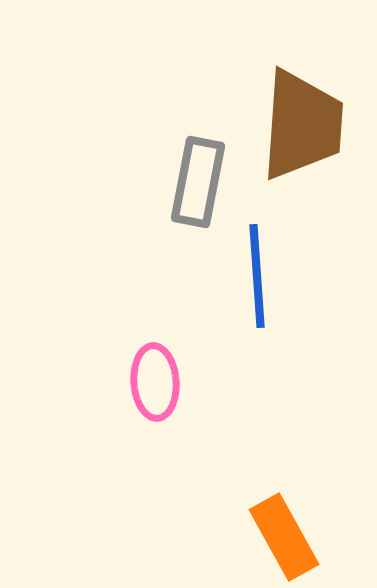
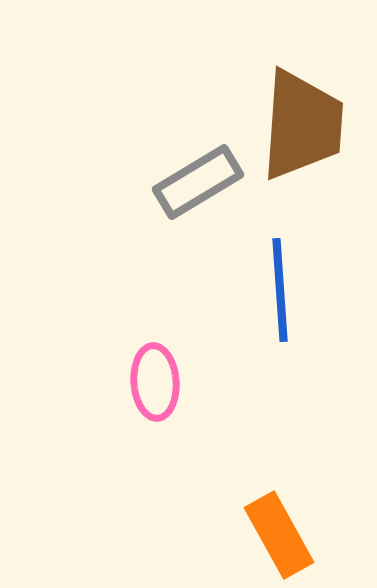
gray rectangle: rotated 48 degrees clockwise
blue line: moved 23 px right, 14 px down
orange rectangle: moved 5 px left, 2 px up
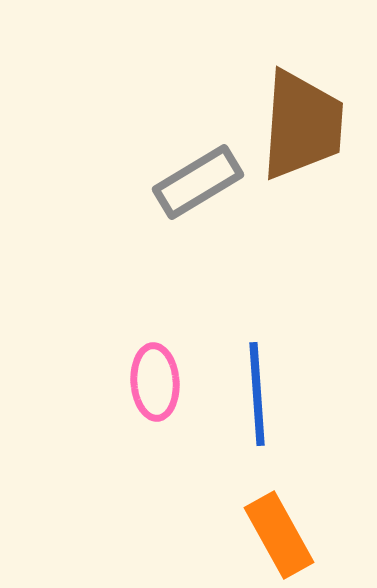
blue line: moved 23 px left, 104 px down
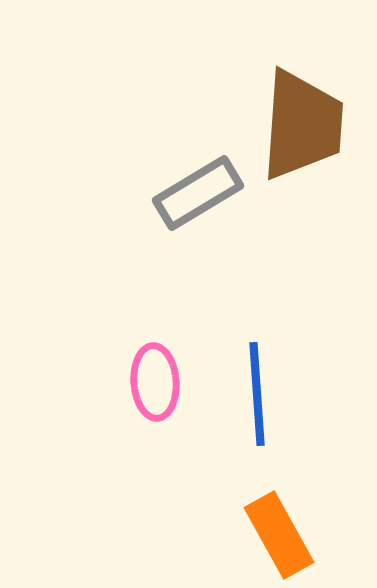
gray rectangle: moved 11 px down
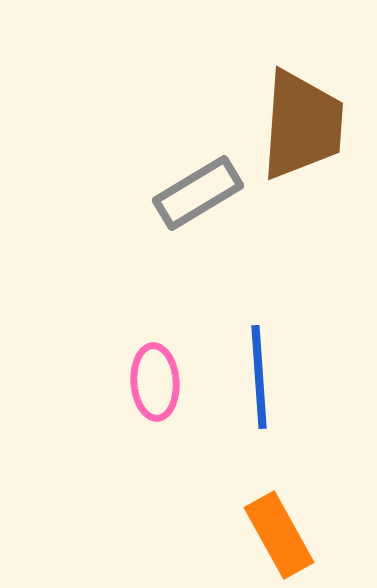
blue line: moved 2 px right, 17 px up
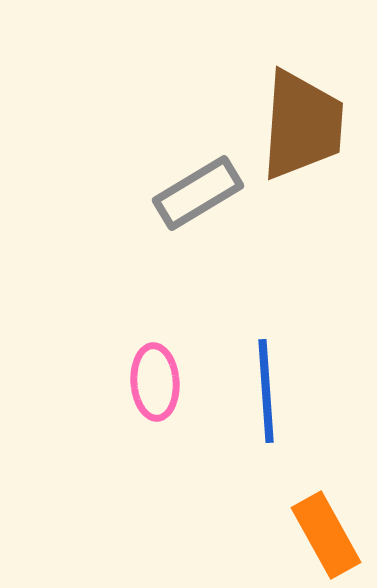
blue line: moved 7 px right, 14 px down
orange rectangle: moved 47 px right
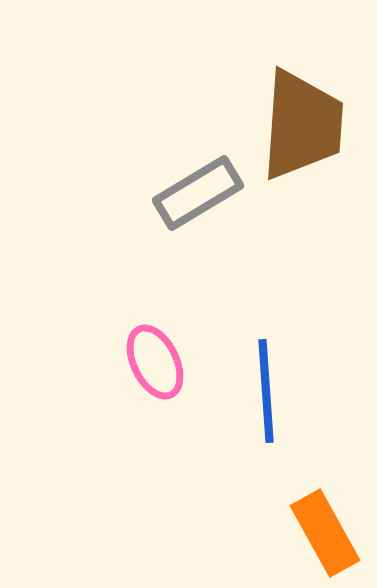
pink ellipse: moved 20 px up; rotated 22 degrees counterclockwise
orange rectangle: moved 1 px left, 2 px up
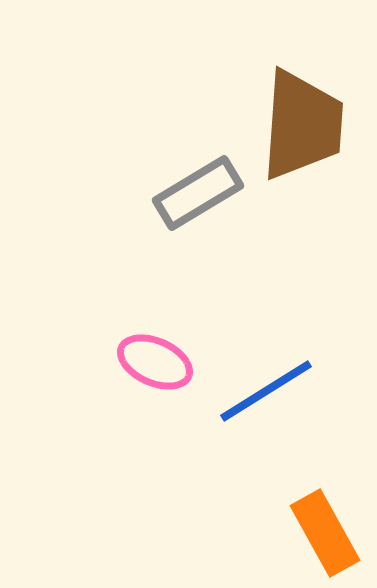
pink ellipse: rotated 40 degrees counterclockwise
blue line: rotated 62 degrees clockwise
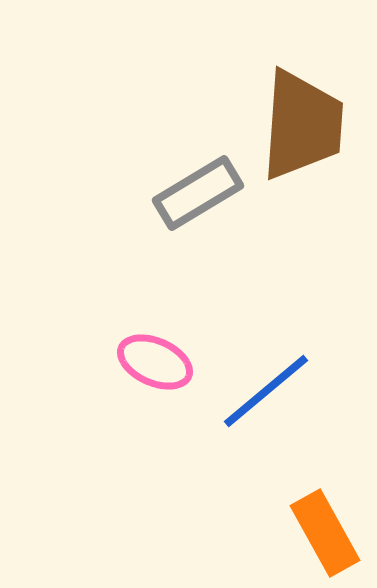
blue line: rotated 8 degrees counterclockwise
